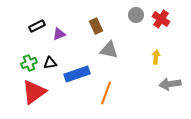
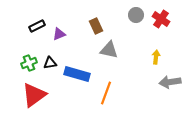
blue rectangle: rotated 35 degrees clockwise
gray arrow: moved 2 px up
red triangle: moved 3 px down
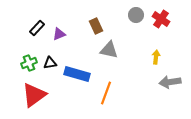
black rectangle: moved 2 px down; rotated 21 degrees counterclockwise
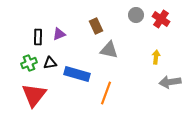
black rectangle: moved 1 px right, 9 px down; rotated 42 degrees counterclockwise
red triangle: rotated 16 degrees counterclockwise
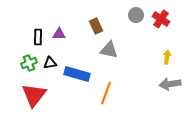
purple triangle: rotated 24 degrees clockwise
yellow arrow: moved 11 px right
gray arrow: moved 2 px down
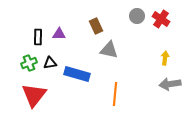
gray circle: moved 1 px right, 1 px down
yellow arrow: moved 2 px left, 1 px down
orange line: moved 9 px right, 1 px down; rotated 15 degrees counterclockwise
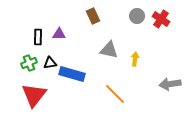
brown rectangle: moved 3 px left, 10 px up
yellow arrow: moved 30 px left, 1 px down
blue rectangle: moved 5 px left
orange line: rotated 50 degrees counterclockwise
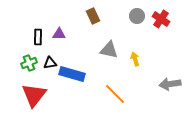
yellow arrow: rotated 24 degrees counterclockwise
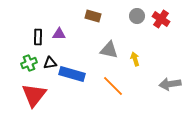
brown rectangle: rotated 49 degrees counterclockwise
orange line: moved 2 px left, 8 px up
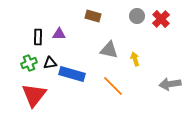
red cross: rotated 12 degrees clockwise
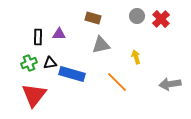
brown rectangle: moved 2 px down
gray triangle: moved 8 px left, 5 px up; rotated 24 degrees counterclockwise
yellow arrow: moved 1 px right, 2 px up
orange line: moved 4 px right, 4 px up
